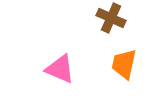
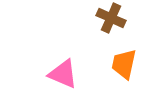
pink triangle: moved 3 px right, 5 px down
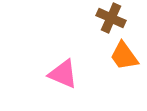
orange trapezoid: moved 8 px up; rotated 48 degrees counterclockwise
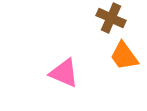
pink triangle: moved 1 px right, 1 px up
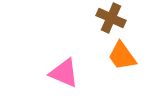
orange trapezoid: moved 2 px left
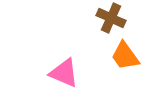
orange trapezoid: moved 3 px right
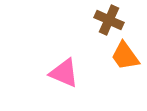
brown cross: moved 2 px left, 2 px down
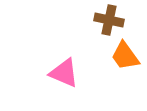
brown cross: rotated 12 degrees counterclockwise
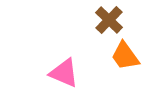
brown cross: rotated 32 degrees clockwise
